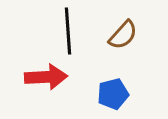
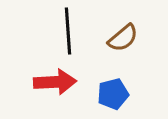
brown semicircle: moved 3 px down; rotated 8 degrees clockwise
red arrow: moved 9 px right, 5 px down
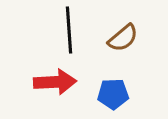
black line: moved 1 px right, 1 px up
blue pentagon: rotated 12 degrees clockwise
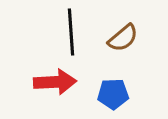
black line: moved 2 px right, 2 px down
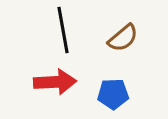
black line: moved 8 px left, 2 px up; rotated 6 degrees counterclockwise
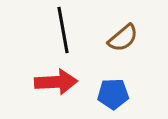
red arrow: moved 1 px right
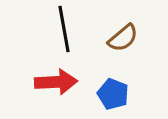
black line: moved 1 px right, 1 px up
blue pentagon: rotated 24 degrees clockwise
